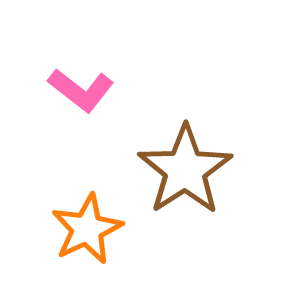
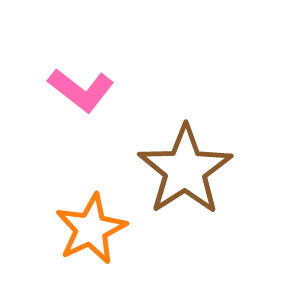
orange star: moved 4 px right
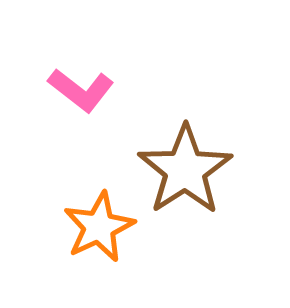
orange star: moved 8 px right, 2 px up
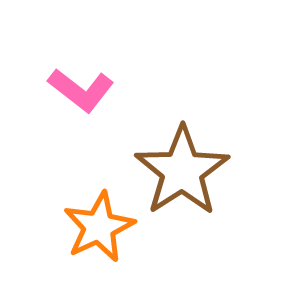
brown star: moved 3 px left, 1 px down
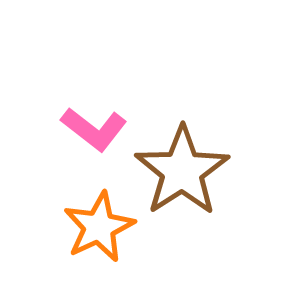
pink L-shape: moved 13 px right, 39 px down
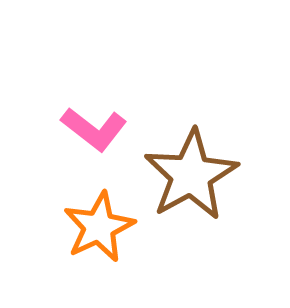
brown star: moved 9 px right, 4 px down; rotated 4 degrees clockwise
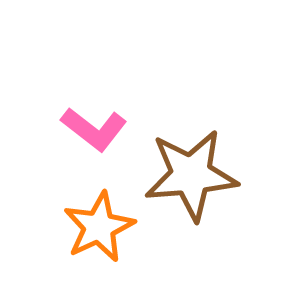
brown star: rotated 24 degrees clockwise
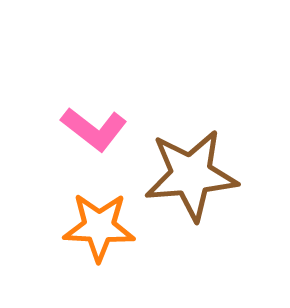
orange star: rotated 28 degrees clockwise
